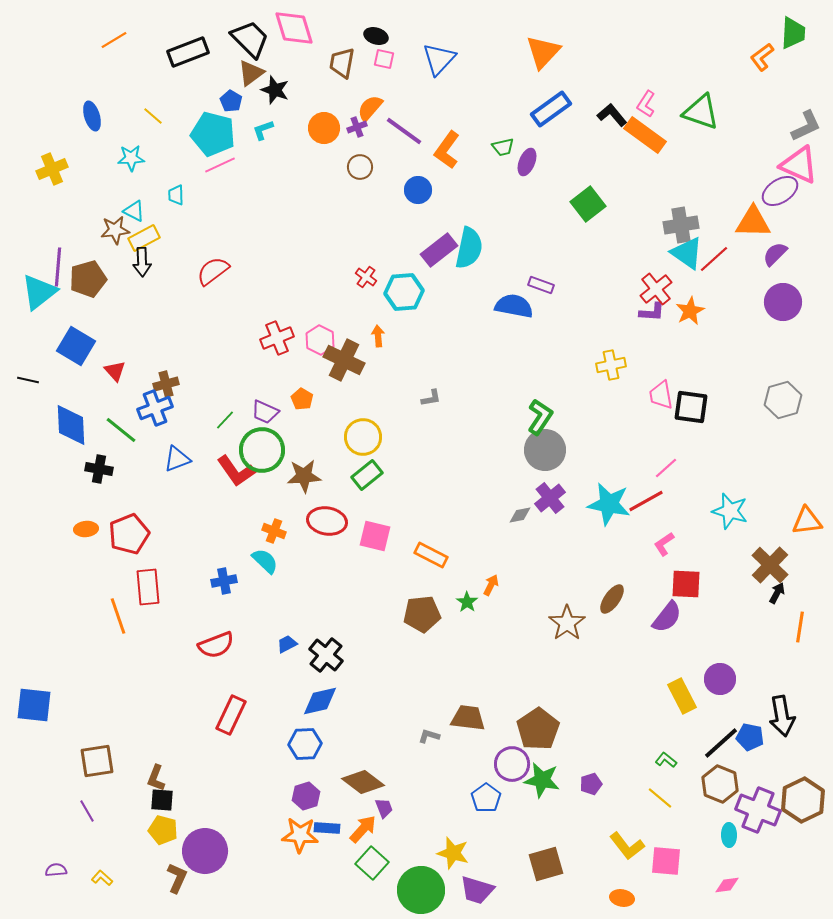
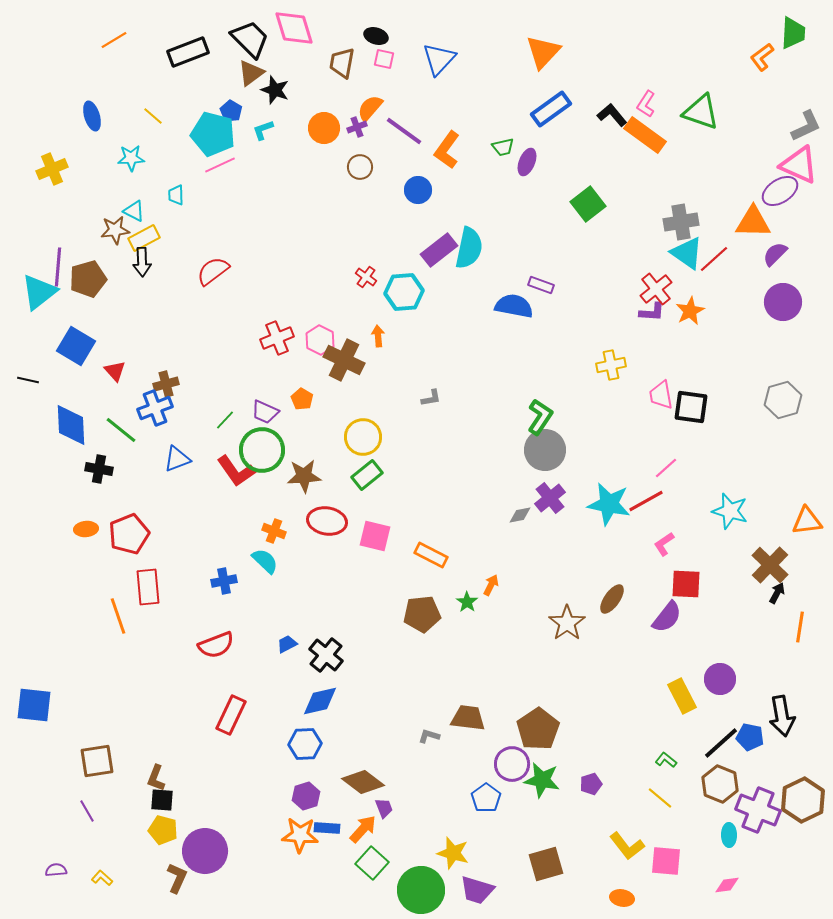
blue pentagon at (231, 101): moved 10 px down
gray cross at (681, 225): moved 3 px up
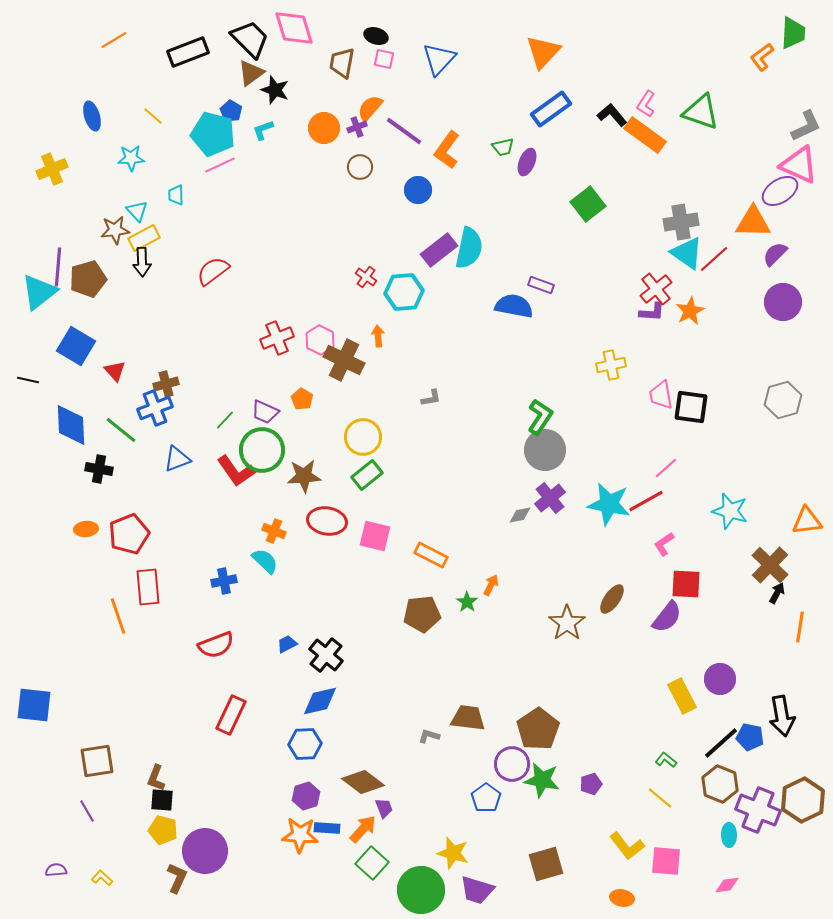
cyan triangle at (134, 211): moved 3 px right; rotated 20 degrees clockwise
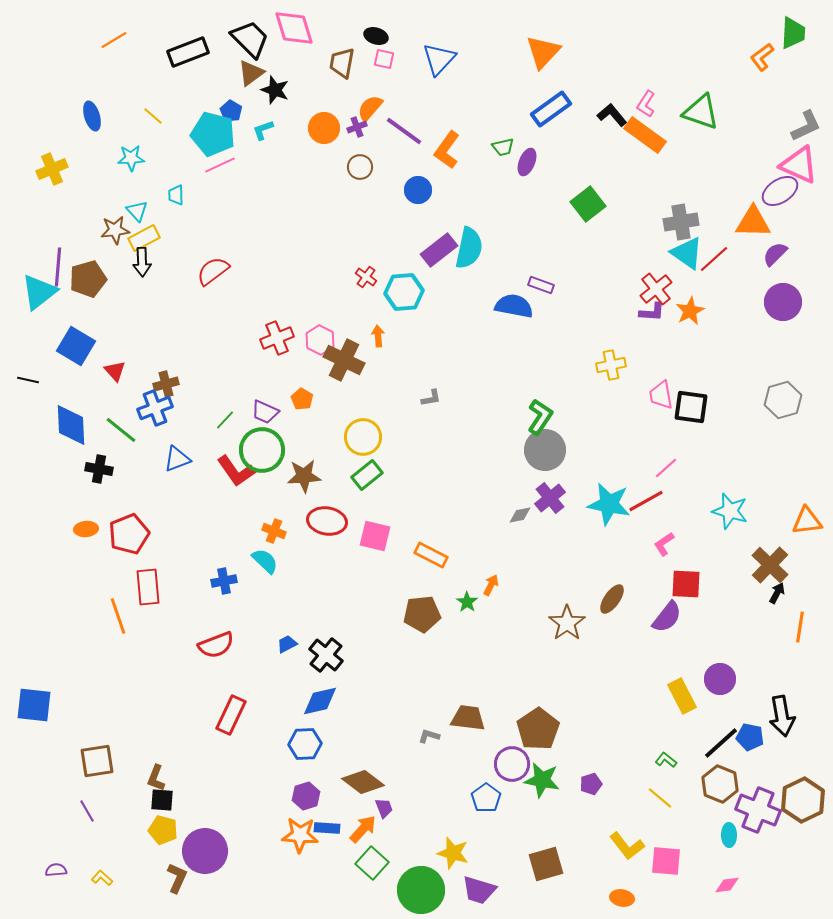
purple trapezoid at (477, 890): moved 2 px right
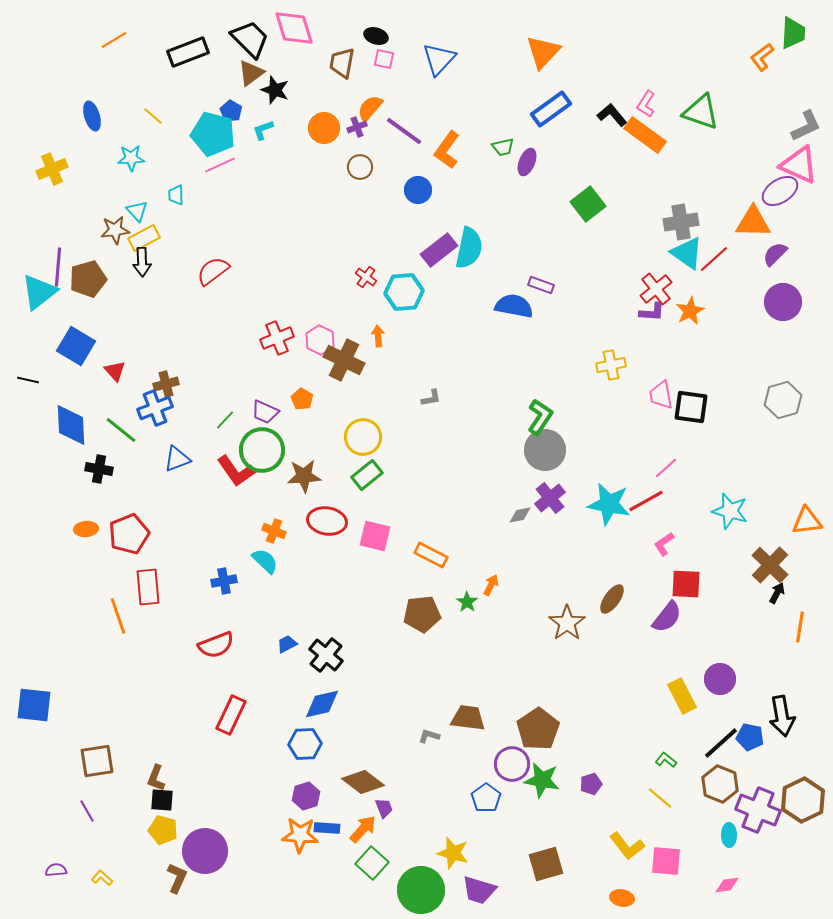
blue diamond at (320, 701): moved 2 px right, 3 px down
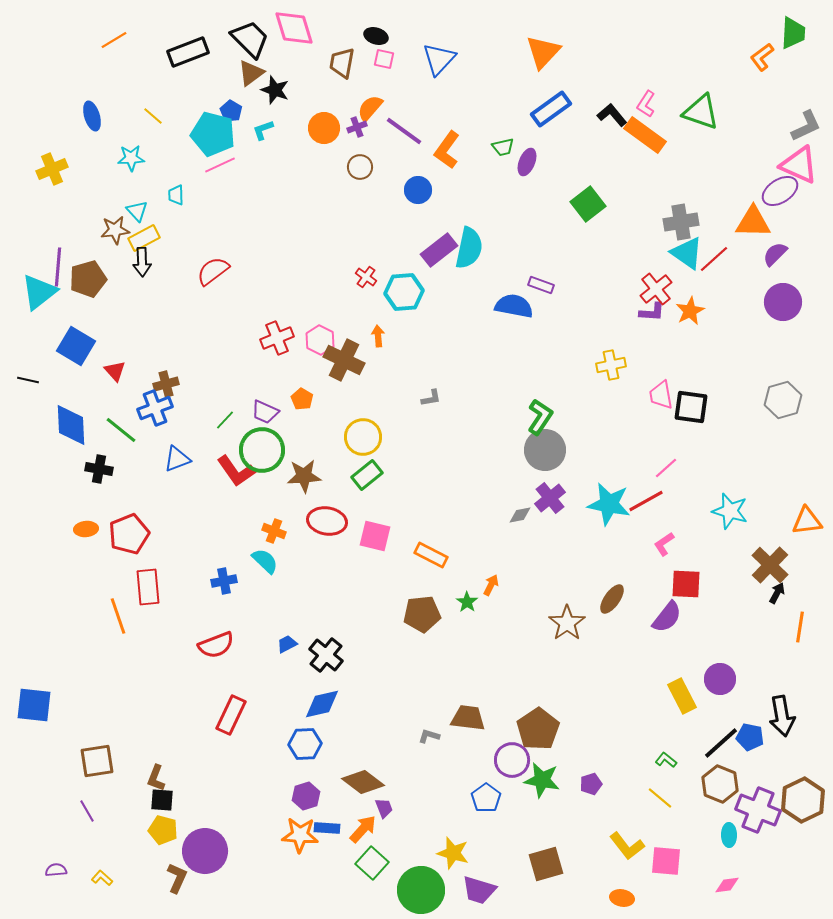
purple circle at (512, 764): moved 4 px up
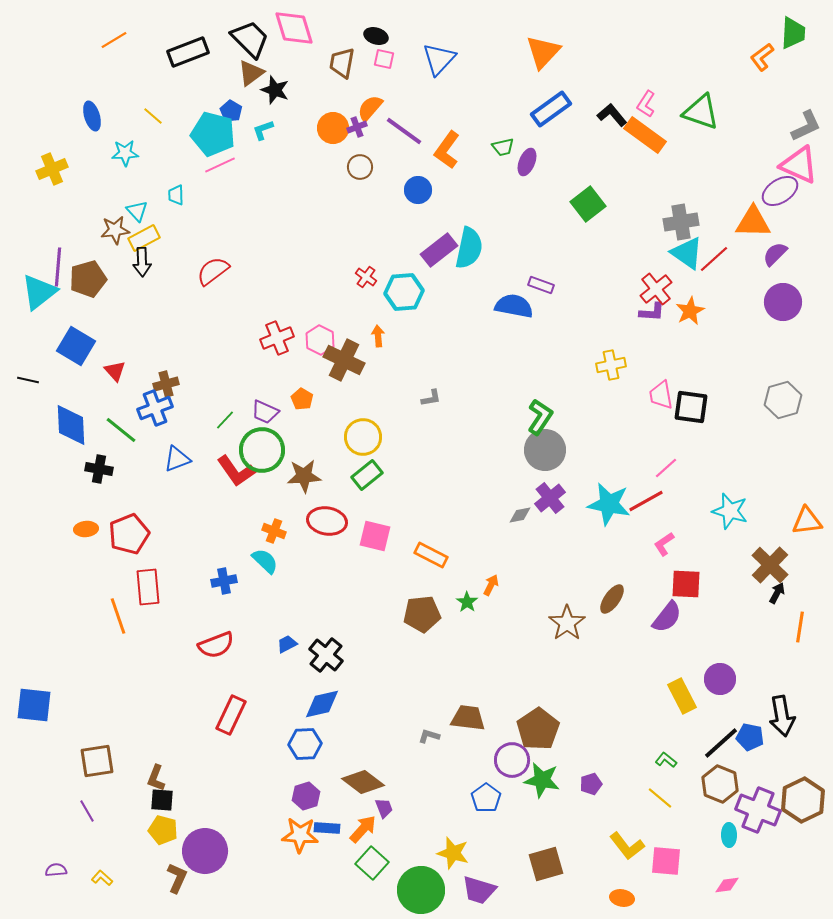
orange circle at (324, 128): moved 9 px right
cyan star at (131, 158): moved 6 px left, 5 px up
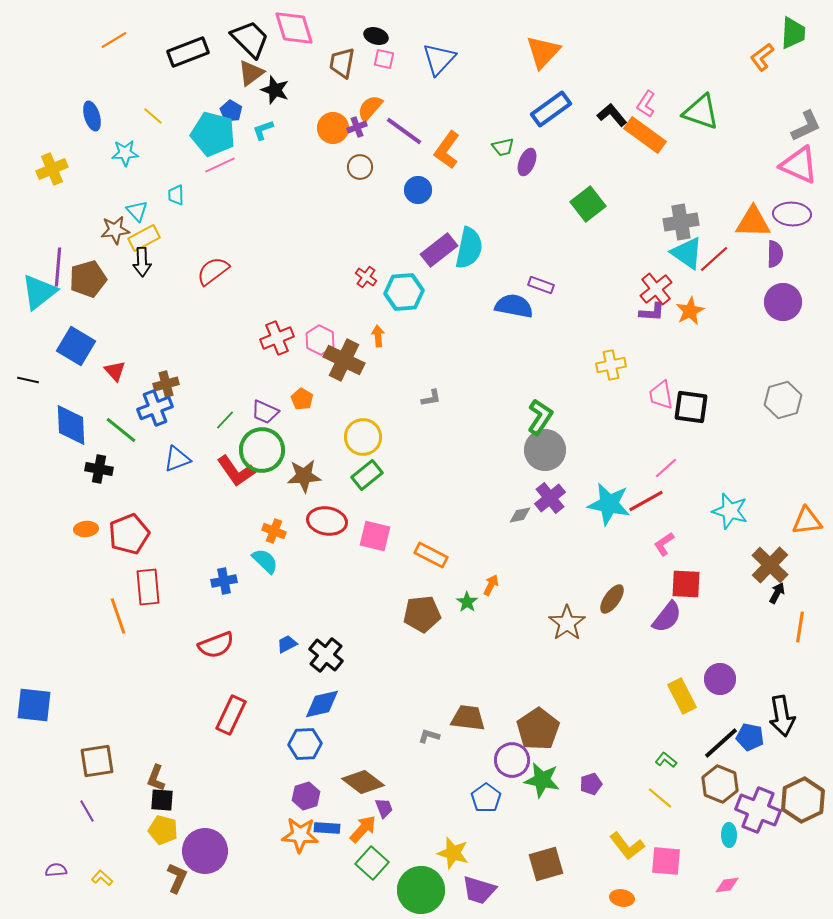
purple ellipse at (780, 191): moved 12 px right, 23 px down; rotated 36 degrees clockwise
purple semicircle at (775, 254): rotated 136 degrees clockwise
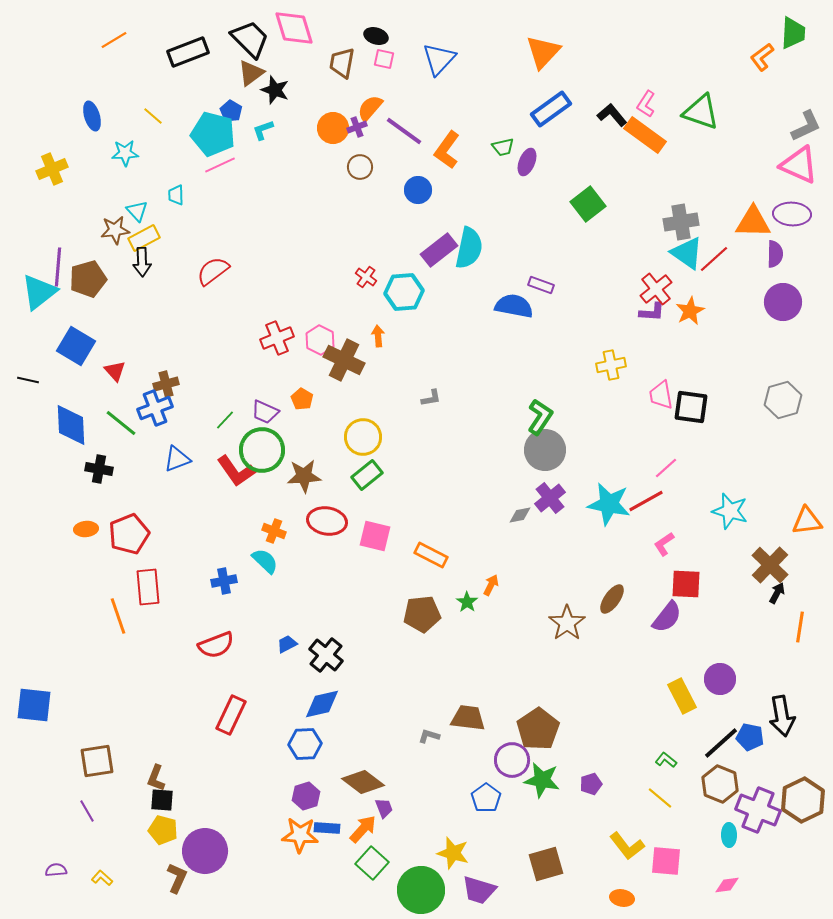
green line at (121, 430): moved 7 px up
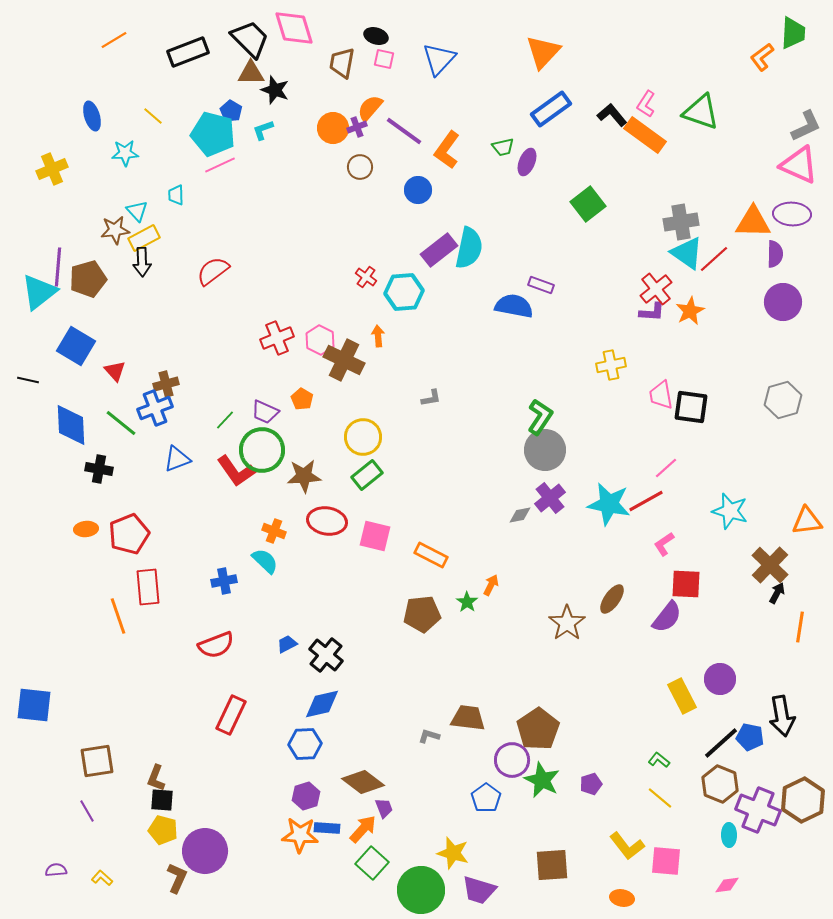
brown triangle at (251, 73): rotated 36 degrees clockwise
green L-shape at (666, 760): moved 7 px left
green star at (542, 780): rotated 15 degrees clockwise
brown square at (546, 864): moved 6 px right, 1 px down; rotated 12 degrees clockwise
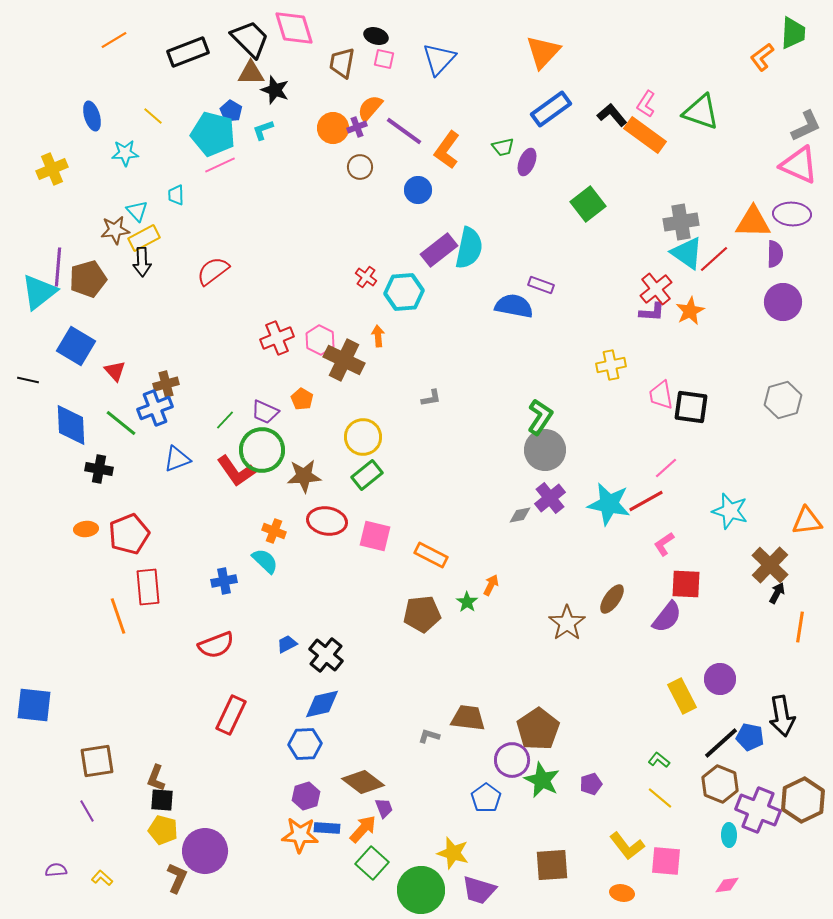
orange ellipse at (622, 898): moved 5 px up
